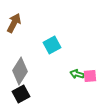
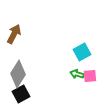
brown arrow: moved 11 px down
cyan square: moved 30 px right, 7 px down
gray diamond: moved 2 px left, 3 px down
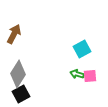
cyan square: moved 3 px up
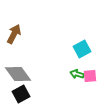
gray diamond: rotated 68 degrees counterclockwise
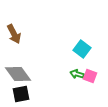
brown arrow: rotated 126 degrees clockwise
cyan square: rotated 24 degrees counterclockwise
pink square: rotated 24 degrees clockwise
black square: rotated 18 degrees clockwise
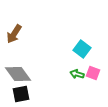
brown arrow: rotated 60 degrees clockwise
pink square: moved 3 px right, 3 px up
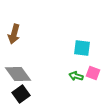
brown arrow: rotated 18 degrees counterclockwise
cyan square: moved 1 px up; rotated 30 degrees counterclockwise
green arrow: moved 1 px left, 2 px down
black square: rotated 24 degrees counterclockwise
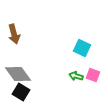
brown arrow: rotated 30 degrees counterclockwise
cyan square: rotated 18 degrees clockwise
pink square: moved 2 px down
black square: moved 2 px up; rotated 24 degrees counterclockwise
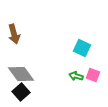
gray diamond: moved 3 px right
black square: rotated 18 degrees clockwise
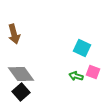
pink square: moved 3 px up
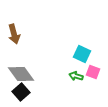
cyan square: moved 6 px down
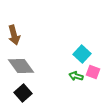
brown arrow: moved 1 px down
cyan square: rotated 18 degrees clockwise
gray diamond: moved 8 px up
black square: moved 2 px right, 1 px down
